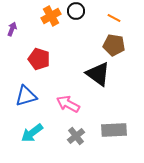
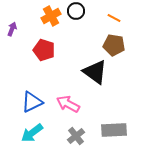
red pentagon: moved 5 px right, 9 px up
black triangle: moved 3 px left, 2 px up
blue triangle: moved 6 px right, 6 px down; rotated 10 degrees counterclockwise
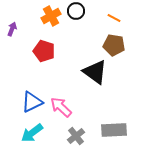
red pentagon: moved 1 px down
pink arrow: moved 7 px left, 3 px down; rotated 15 degrees clockwise
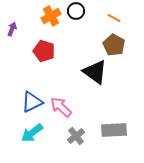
brown pentagon: rotated 20 degrees clockwise
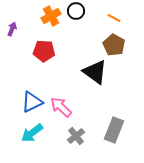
red pentagon: rotated 15 degrees counterclockwise
gray rectangle: rotated 65 degrees counterclockwise
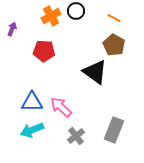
blue triangle: rotated 25 degrees clockwise
cyan arrow: moved 3 px up; rotated 15 degrees clockwise
